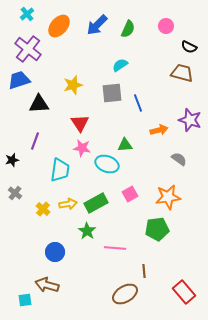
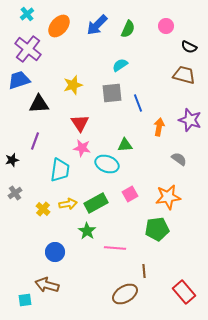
brown trapezoid: moved 2 px right, 2 px down
orange arrow: moved 3 px up; rotated 66 degrees counterclockwise
gray cross: rotated 16 degrees clockwise
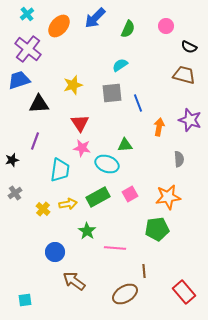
blue arrow: moved 2 px left, 7 px up
gray semicircle: rotated 49 degrees clockwise
green rectangle: moved 2 px right, 6 px up
brown arrow: moved 27 px right, 4 px up; rotated 20 degrees clockwise
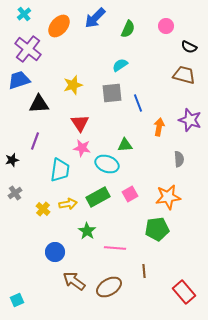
cyan cross: moved 3 px left
brown ellipse: moved 16 px left, 7 px up
cyan square: moved 8 px left; rotated 16 degrees counterclockwise
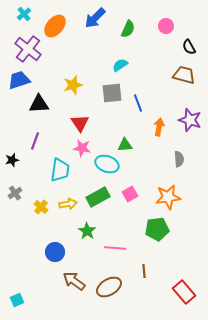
orange ellipse: moved 4 px left
black semicircle: rotated 35 degrees clockwise
yellow cross: moved 2 px left, 2 px up
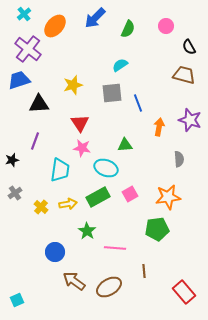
cyan ellipse: moved 1 px left, 4 px down
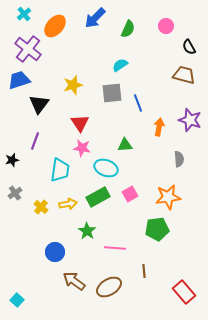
black triangle: rotated 50 degrees counterclockwise
cyan square: rotated 24 degrees counterclockwise
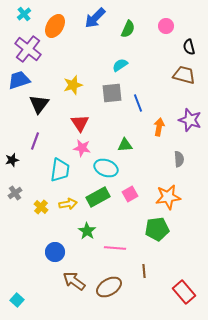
orange ellipse: rotated 10 degrees counterclockwise
black semicircle: rotated 14 degrees clockwise
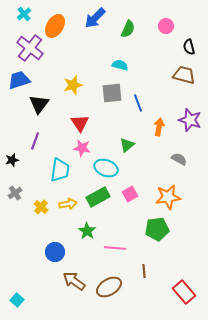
purple cross: moved 2 px right, 1 px up
cyan semicircle: rotated 49 degrees clockwise
green triangle: moved 2 px right; rotated 35 degrees counterclockwise
gray semicircle: rotated 56 degrees counterclockwise
